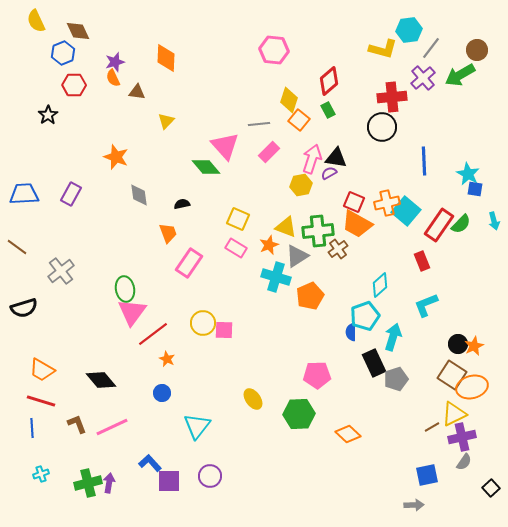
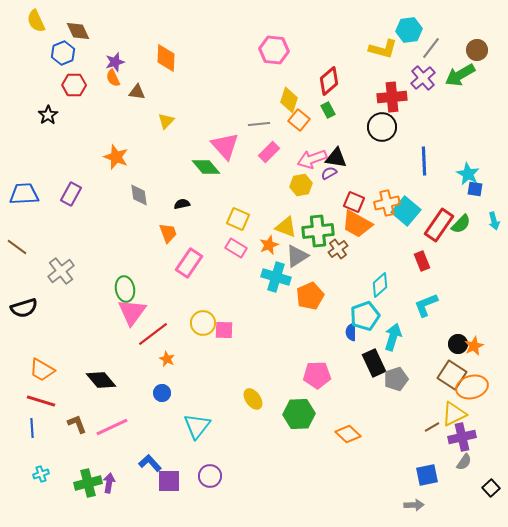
pink arrow at (312, 159): rotated 128 degrees counterclockwise
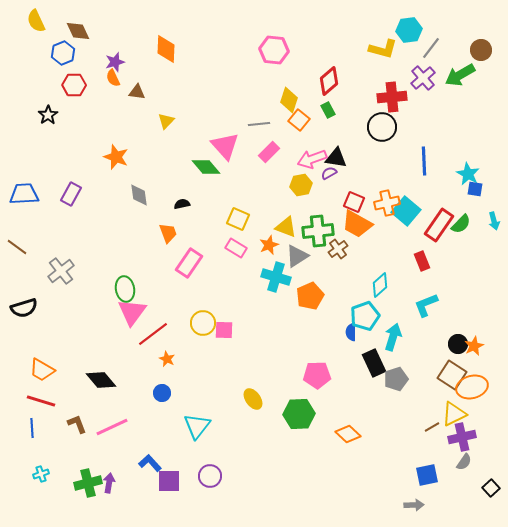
brown circle at (477, 50): moved 4 px right
orange diamond at (166, 58): moved 9 px up
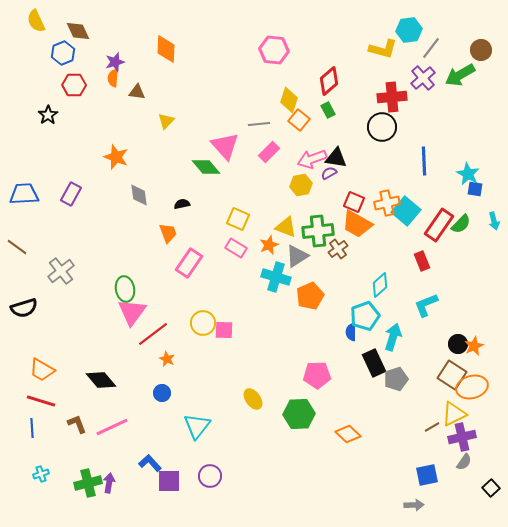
orange semicircle at (113, 78): rotated 30 degrees clockwise
